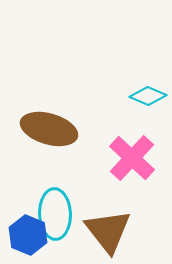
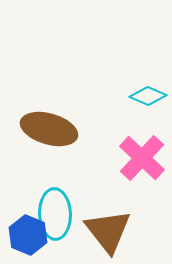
pink cross: moved 10 px right
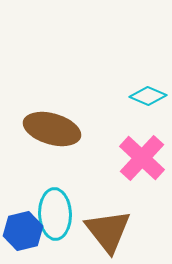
brown ellipse: moved 3 px right
blue hexagon: moved 5 px left, 4 px up; rotated 24 degrees clockwise
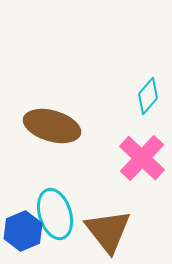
cyan diamond: rotated 72 degrees counterclockwise
brown ellipse: moved 3 px up
cyan ellipse: rotated 15 degrees counterclockwise
blue hexagon: rotated 9 degrees counterclockwise
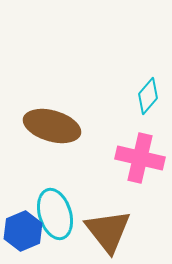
pink cross: moved 2 px left; rotated 30 degrees counterclockwise
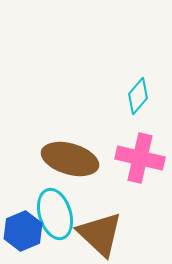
cyan diamond: moved 10 px left
brown ellipse: moved 18 px right, 33 px down
brown triangle: moved 8 px left, 3 px down; rotated 9 degrees counterclockwise
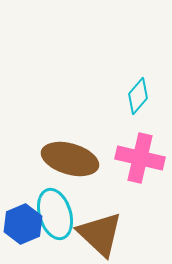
blue hexagon: moved 7 px up
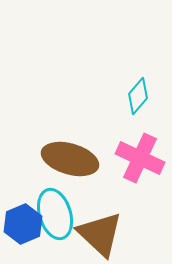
pink cross: rotated 12 degrees clockwise
